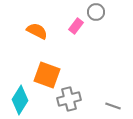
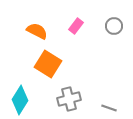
gray circle: moved 18 px right, 14 px down
orange square: moved 1 px right, 11 px up; rotated 12 degrees clockwise
gray line: moved 4 px left, 2 px down
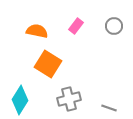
orange semicircle: rotated 15 degrees counterclockwise
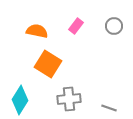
gray cross: rotated 10 degrees clockwise
